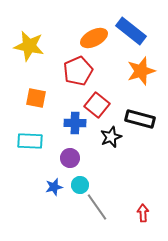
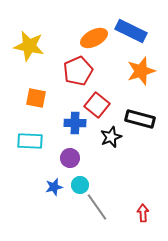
blue rectangle: rotated 12 degrees counterclockwise
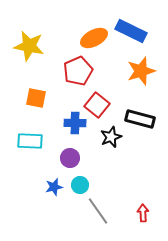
gray line: moved 1 px right, 4 px down
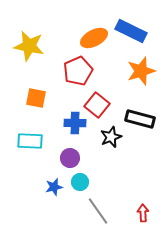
cyan circle: moved 3 px up
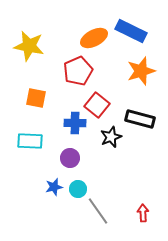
cyan circle: moved 2 px left, 7 px down
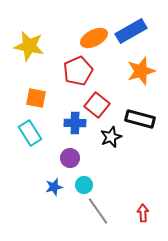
blue rectangle: rotated 56 degrees counterclockwise
cyan rectangle: moved 8 px up; rotated 55 degrees clockwise
cyan circle: moved 6 px right, 4 px up
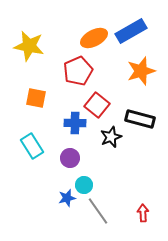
cyan rectangle: moved 2 px right, 13 px down
blue star: moved 13 px right, 11 px down
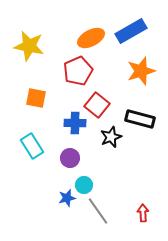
orange ellipse: moved 3 px left
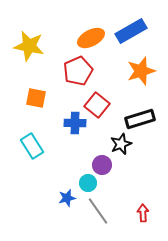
black rectangle: rotated 32 degrees counterclockwise
black star: moved 10 px right, 7 px down
purple circle: moved 32 px right, 7 px down
cyan circle: moved 4 px right, 2 px up
